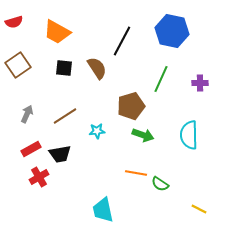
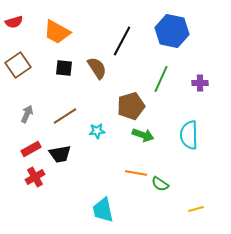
red cross: moved 4 px left
yellow line: moved 3 px left; rotated 42 degrees counterclockwise
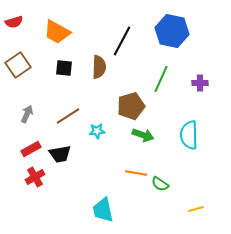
brown semicircle: moved 2 px right, 1 px up; rotated 35 degrees clockwise
brown line: moved 3 px right
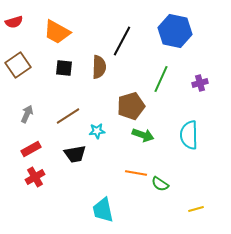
blue hexagon: moved 3 px right
purple cross: rotated 14 degrees counterclockwise
black trapezoid: moved 15 px right
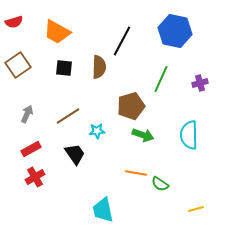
black trapezoid: rotated 115 degrees counterclockwise
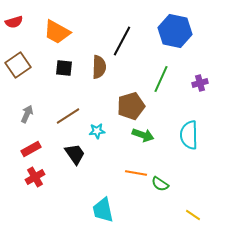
yellow line: moved 3 px left, 6 px down; rotated 49 degrees clockwise
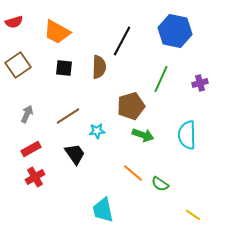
cyan semicircle: moved 2 px left
orange line: moved 3 px left; rotated 30 degrees clockwise
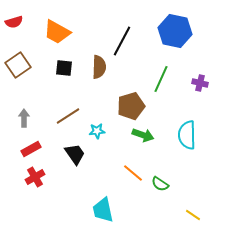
purple cross: rotated 28 degrees clockwise
gray arrow: moved 3 px left, 4 px down; rotated 24 degrees counterclockwise
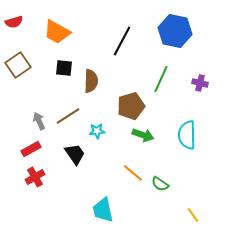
brown semicircle: moved 8 px left, 14 px down
gray arrow: moved 15 px right, 3 px down; rotated 24 degrees counterclockwise
yellow line: rotated 21 degrees clockwise
